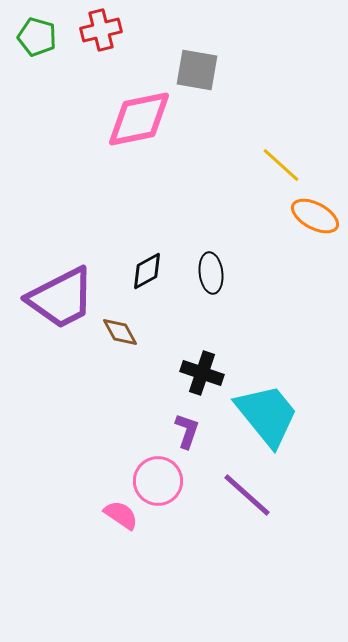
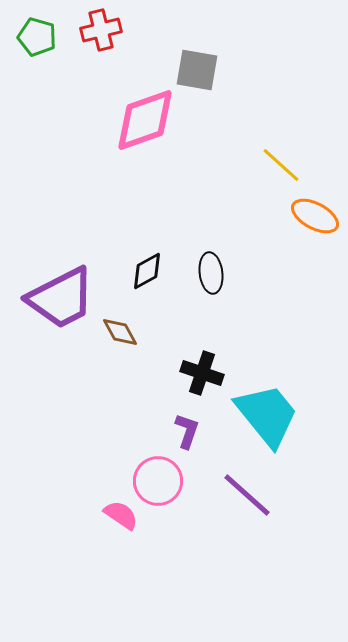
pink diamond: moved 6 px right, 1 px down; rotated 8 degrees counterclockwise
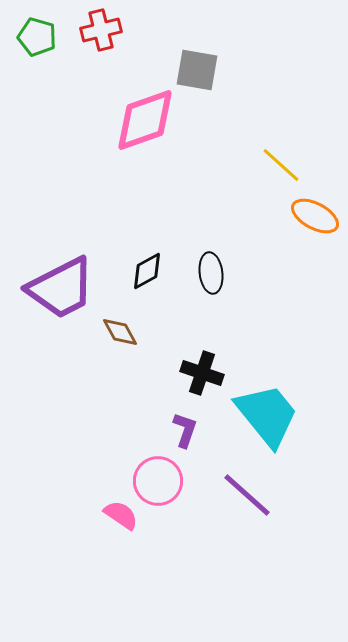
purple trapezoid: moved 10 px up
purple L-shape: moved 2 px left, 1 px up
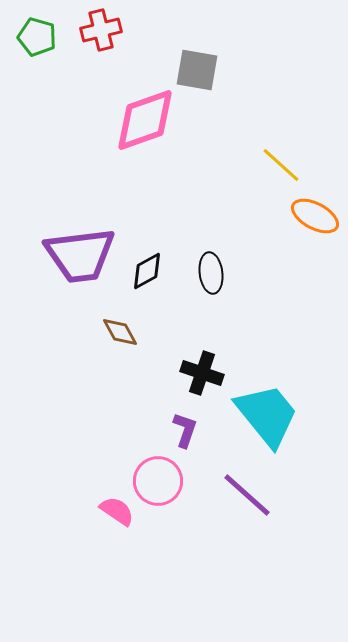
purple trapezoid: moved 19 px right, 33 px up; rotated 20 degrees clockwise
pink semicircle: moved 4 px left, 4 px up
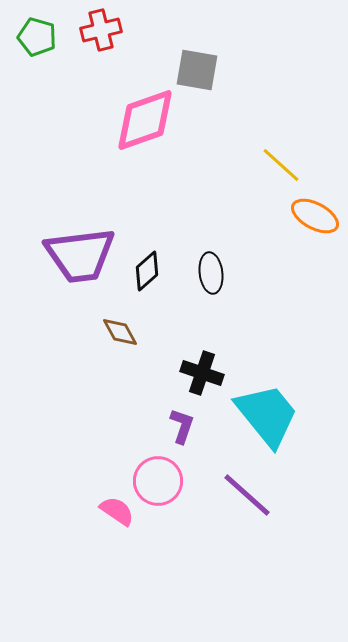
black diamond: rotated 12 degrees counterclockwise
purple L-shape: moved 3 px left, 4 px up
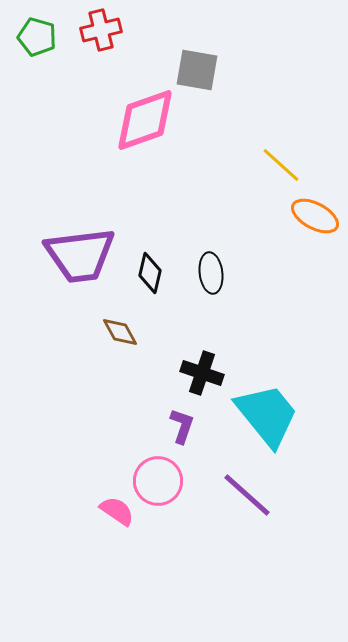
black diamond: moved 3 px right, 2 px down; rotated 36 degrees counterclockwise
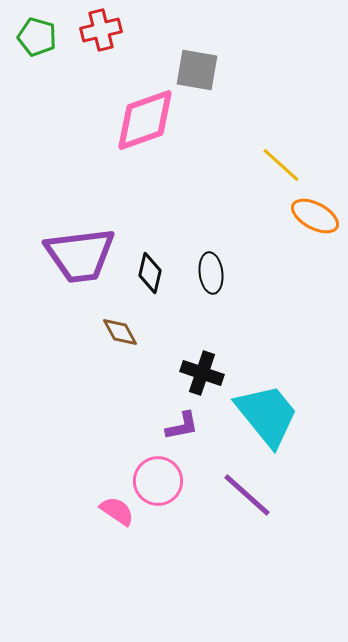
purple L-shape: rotated 60 degrees clockwise
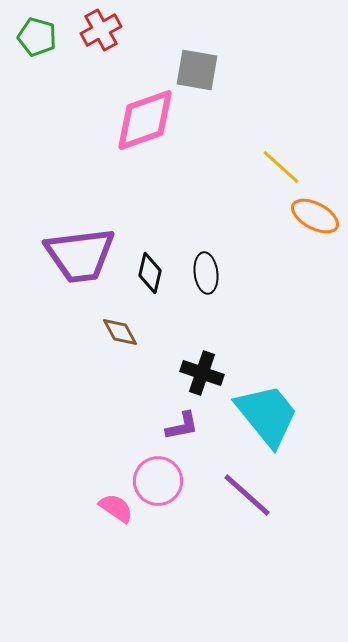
red cross: rotated 15 degrees counterclockwise
yellow line: moved 2 px down
black ellipse: moved 5 px left
pink semicircle: moved 1 px left, 3 px up
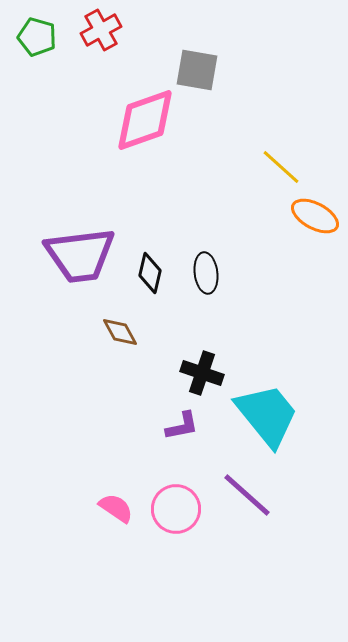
pink circle: moved 18 px right, 28 px down
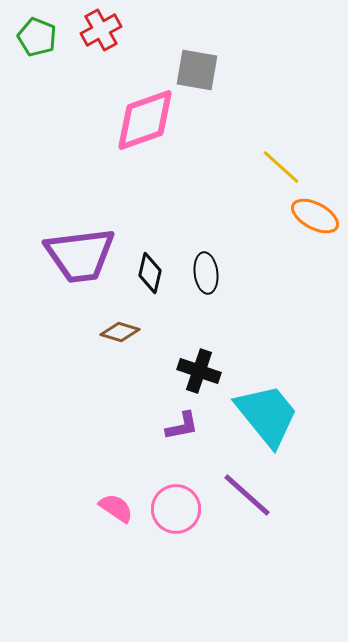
green pentagon: rotated 6 degrees clockwise
brown diamond: rotated 45 degrees counterclockwise
black cross: moved 3 px left, 2 px up
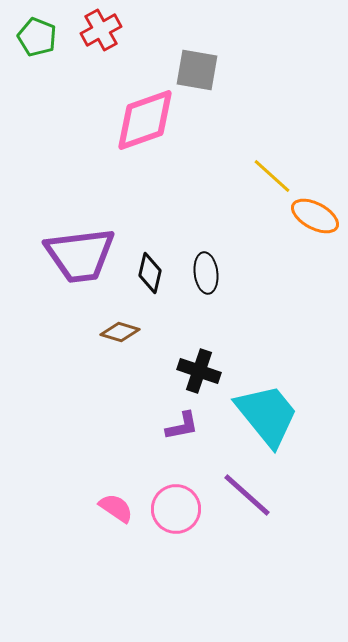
yellow line: moved 9 px left, 9 px down
